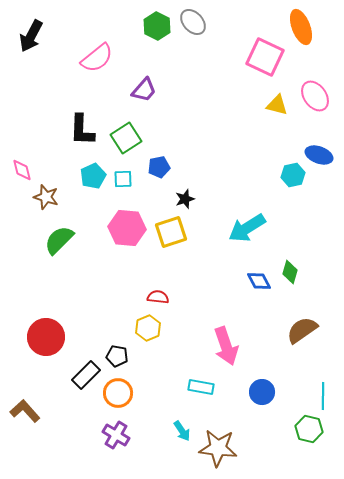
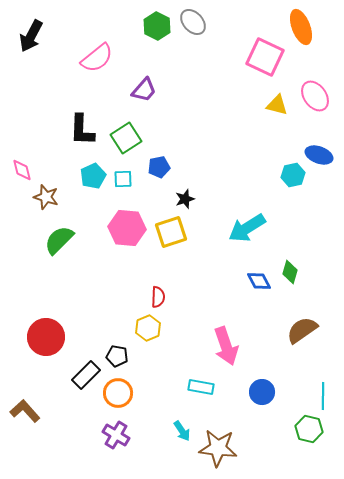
red semicircle at (158, 297): rotated 85 degrees clockwise
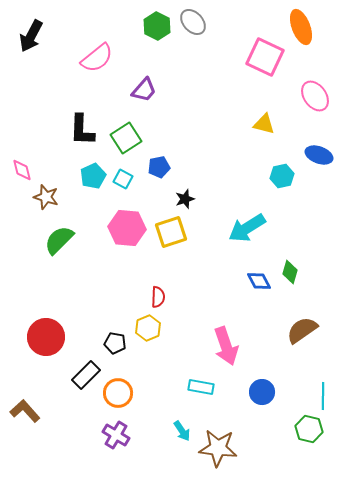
yellow triangle at (277, 105): moved 13 px left, 19 px down
cyan hexagon at (293, 175): moved 11 px left, 1 px down
cyan square at (123, 179): rotated 30 degrees clockwise
black pentagon at (117, 356): moved 2 px left, 13 px up
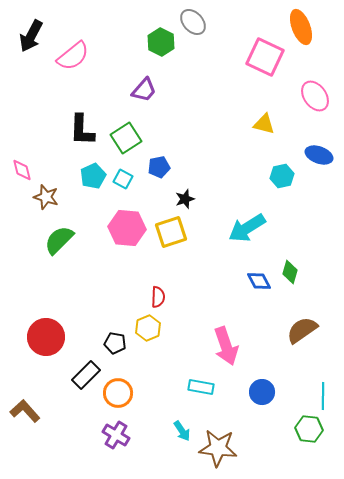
green hexagon at (157, 26): moved 4 px right, 16 px down
pink semicircle at (97, 58): moved 24 px left, 2 px up
green hexagon at (309, 429): rotated 8 degrees counterclockwise
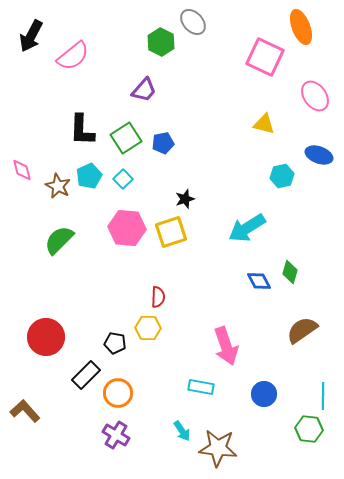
blue pentagon at (159, 167): moved 4 px right, 24 px up
cyan pentagon at (93, 176): moved 4 px left
cyan square at (123, 179): rotated 18 degrees clockwise
brown star at (46, 197): moved 12 px right, 11 px up; rotated 10 degrees clockwise
yellow hexagon at (148, 328): rotated 25 degrees clockwise
blue circle at (262, 392): moved 2 px right, 2 px down
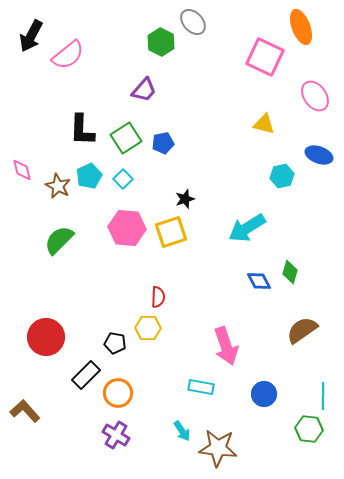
pink semicircle at (73, 56): moved 5 px left, 1 px up
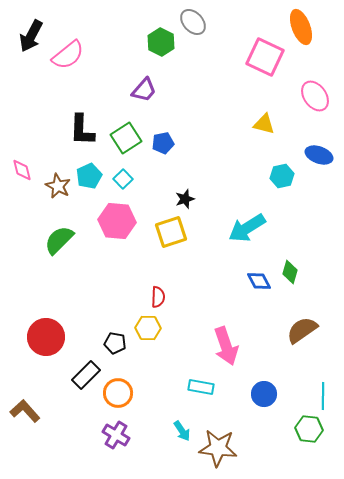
pink hexagon at (127, 228): moved 10 px left, 7 px up
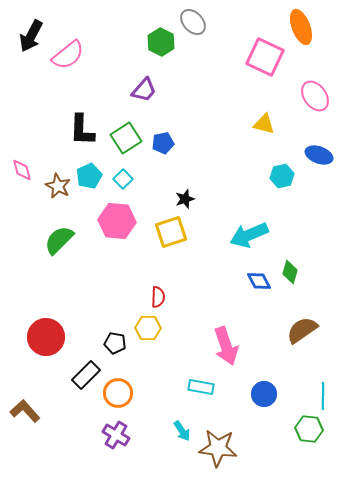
cyan arrow at (247, 228): moved 2 px right, 7 px down; rotated 9 degrees clockwise
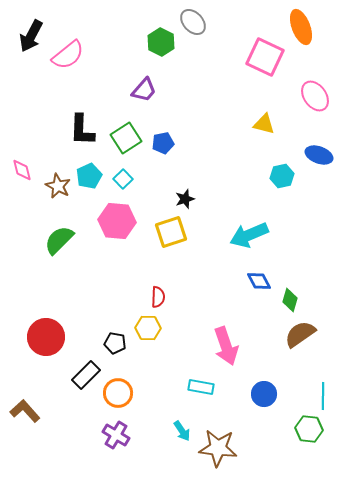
green diamond at (290, 272): moved 28 px down
brown semicircle at (302, 330): moved 2 px left, 4 px down
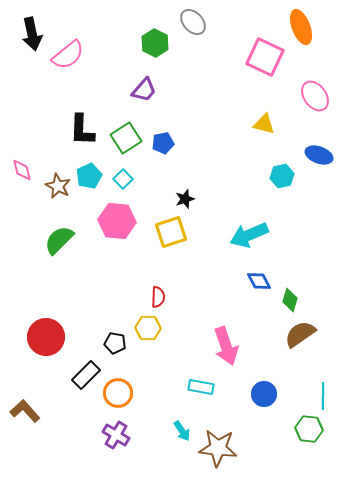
black arrow at (31, 36): moved 1 px right, 2 px up; rotated 40 degrees counterclockwise
green hexagon at (161, 42): moved 6 px left, 1 px down
